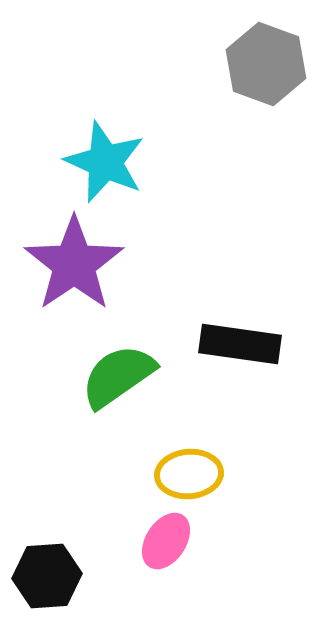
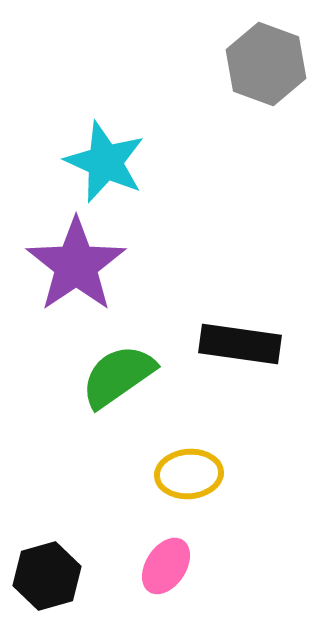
purple star: moved 2 px right, 1 px down
pink ellipse: moved 25 px down
black hexagon: rotated 12 degrees counterclockwise
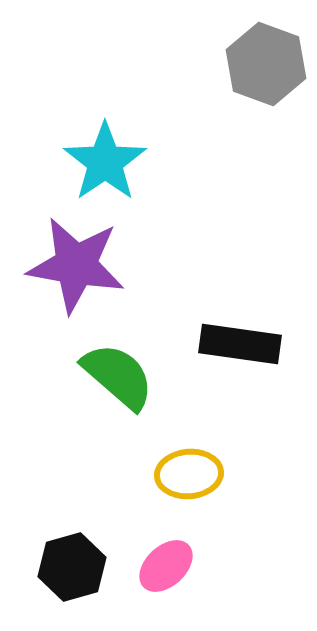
cyan star: rotated 14 degrees clockwise
purple star: rotated 28 degrees counterclockwise
green semicircle: rotated 76 degrees clockwise
pink ellipse: rotated 14 degrees clockwise
black hexagon: moved 25 px right, 9 px up
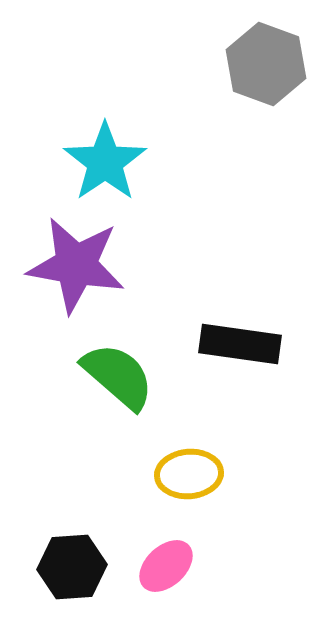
black hexagon: rotated 12 degrees clockwise
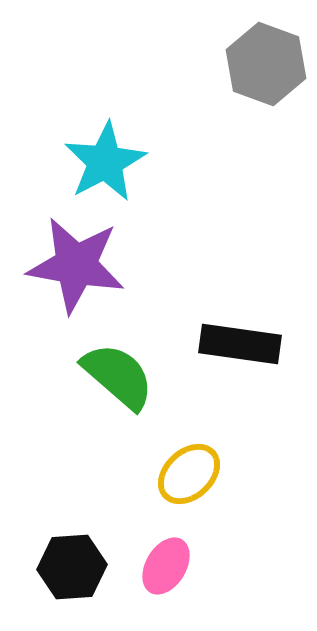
cyan star: rotated 6 degrees clockwise
yellow ellipse: rotated 38 degrees counterclockwise
pink ellipse: rotated 16 degrees counterclockwise
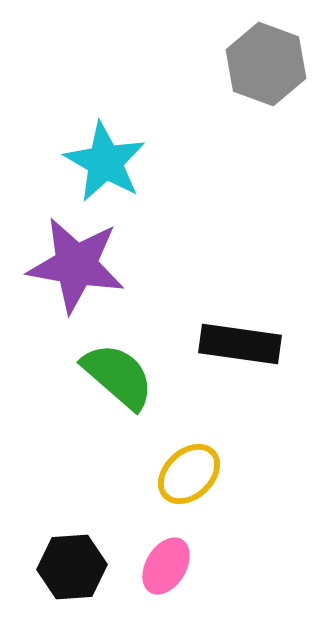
cyan star: rotated 14 degrees counterclockwise
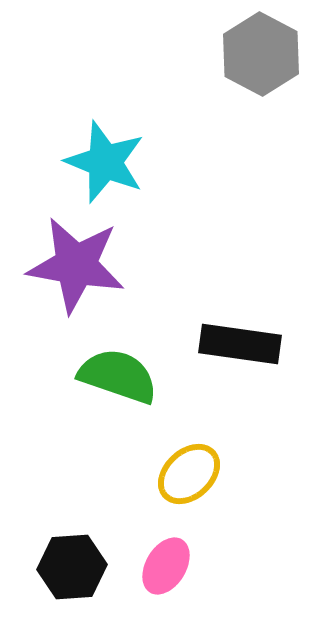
gray hexagon: moved 5 px left, 10 px up; rotated 8 degrees clockwise
cyan star: rotated 8 degrees counterclockwise
green semicircle: rotated 22 degrees counterclockwise
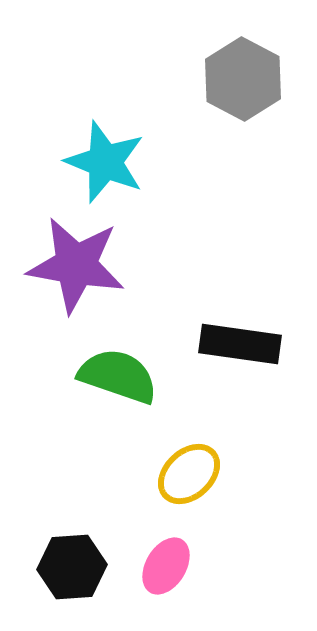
gray hexagon: moved 18 px left, 25 px down
